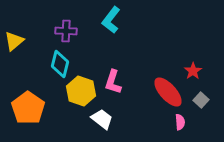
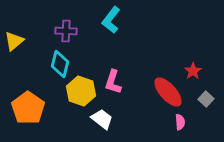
gray square: moved 5 px right, 1 px up
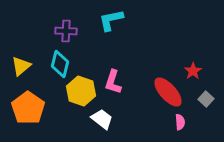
cyan L-shape: rotated 40 degrees clockwise
yellow triangle: moved 7 px right, 25 px down
